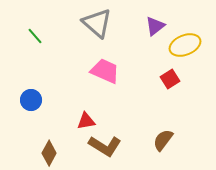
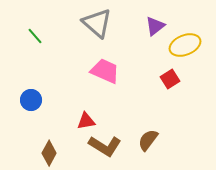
brown semicircle: moved 15 px left
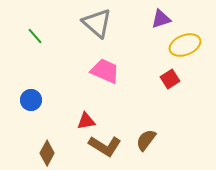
purple triangle: moved 6 px right, 7 px up; rotated 20 degrees clockwise
brown semicircle: moved 2 px left
brown diamond: moved 2 px left
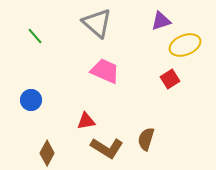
purple triangle: moved 2 px down
brown semicircle: moved 1 px up; rotated 20 degrees counterclockwise
brown L-shape: moved 2 px right, 2 px down
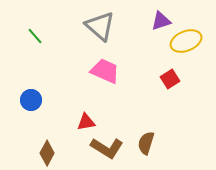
gray triangle: moved 3 px right, 3 px down
yellow ellipse: moved 1 px right, 4 px up
red triangle: moved 1 px down
brown semicircle: moved 4 px down
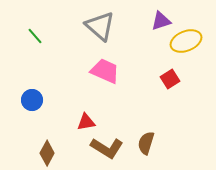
blue circle: moved 1 px right
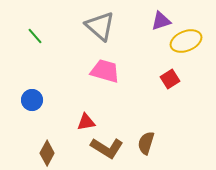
pink trapezoid: rotated 8 degrees counterclockwise
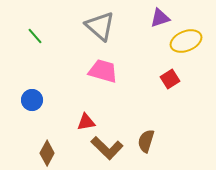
purple triangle: moved 1 px left, 3 px up
pink trapezoid: moved 2 px left
brown semicircle: moved 2 px up
brown L-shape: rotated 12 degrees clockwise
